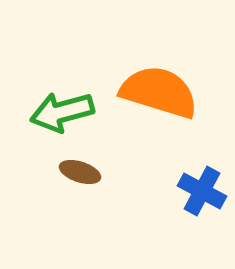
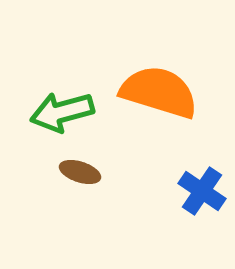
blue cross: rotated 6 degrees clockwise
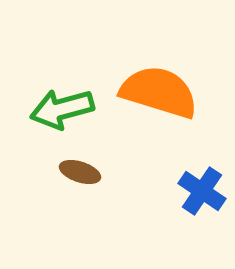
green arrow: moved 3 px up
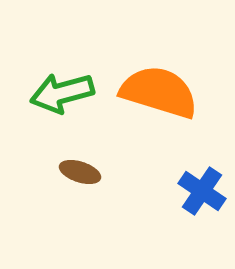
green arrow: moved 16 px up
